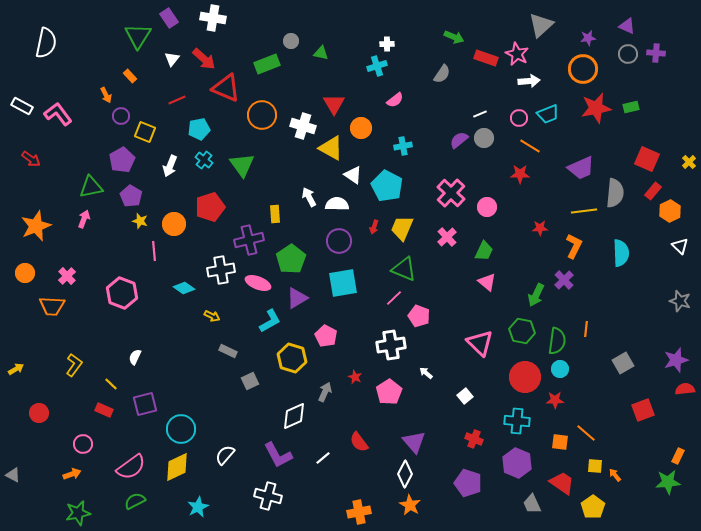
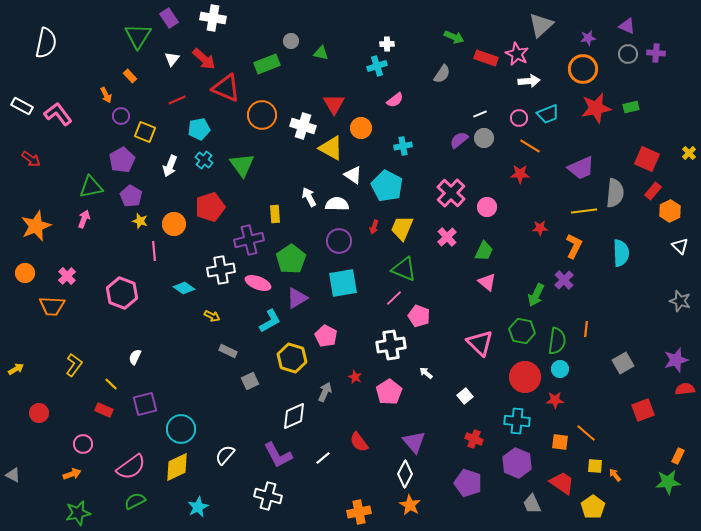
yellow cross at (689, 162): moved 9 px up
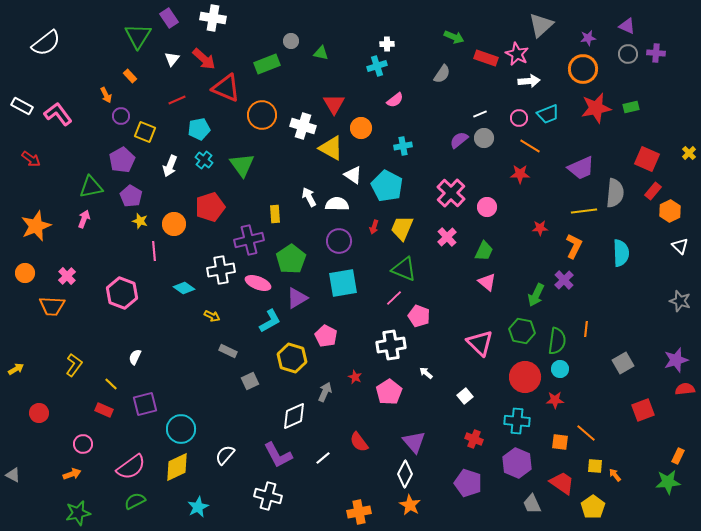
white semicircle at (46, 43): rotated 40 degrees clockwise
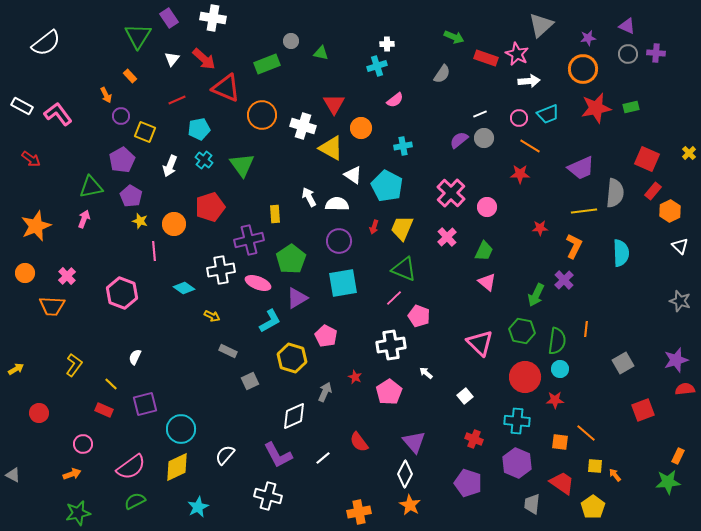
gray trapezoid at (532, 504): rotated 30 degrees clockwise
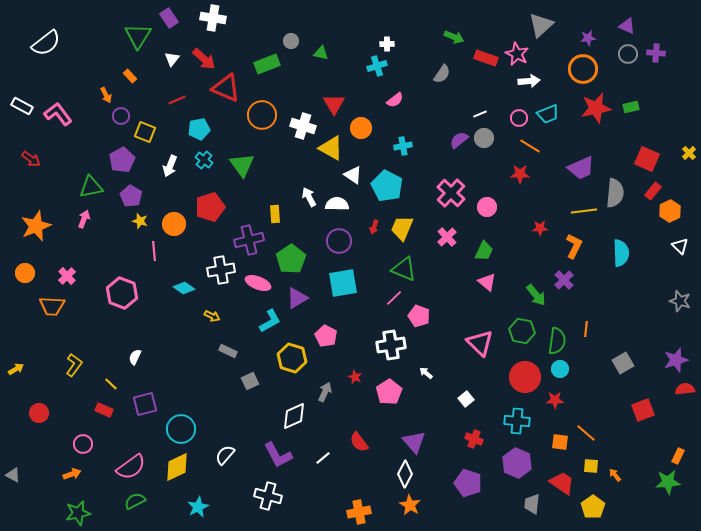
green arrow at (536, 295): rotated 65 degrees counterclockwise
white square at (465, 396): moved 1 px right, 3 px down
yellow square at (595, 466): moved 4 px left
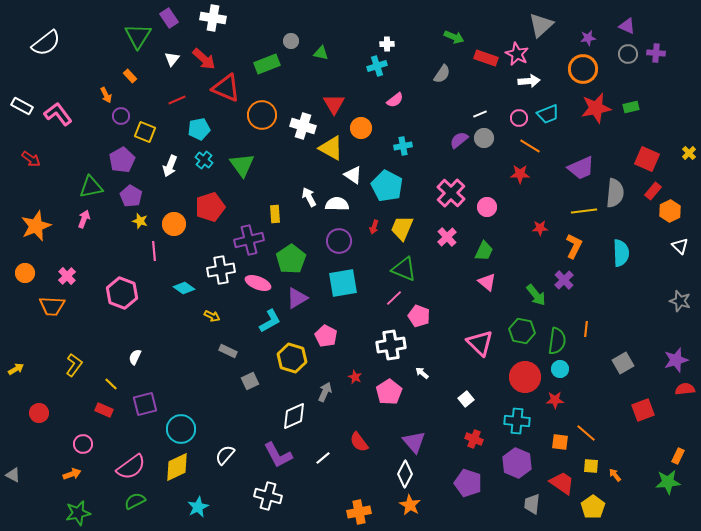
white arrow at (426, 373): moved 4 px left
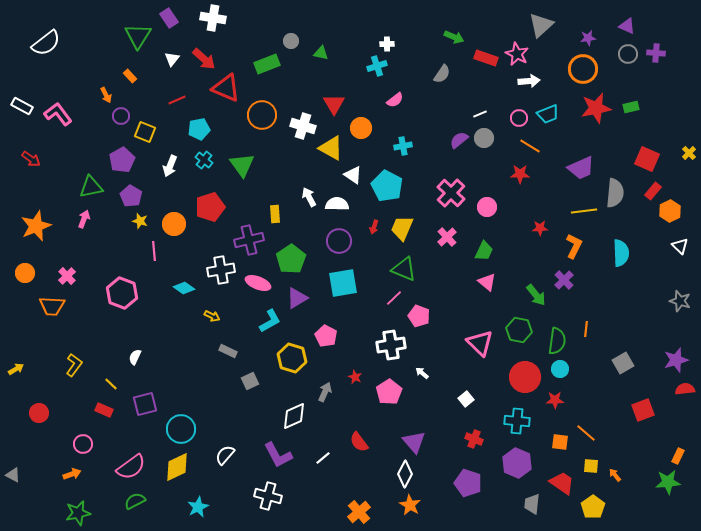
green hexagon at (522, 331): moved 3 px left, 1 px up
orange cross at (359, 512): rotated 30 degrees counterclockwise
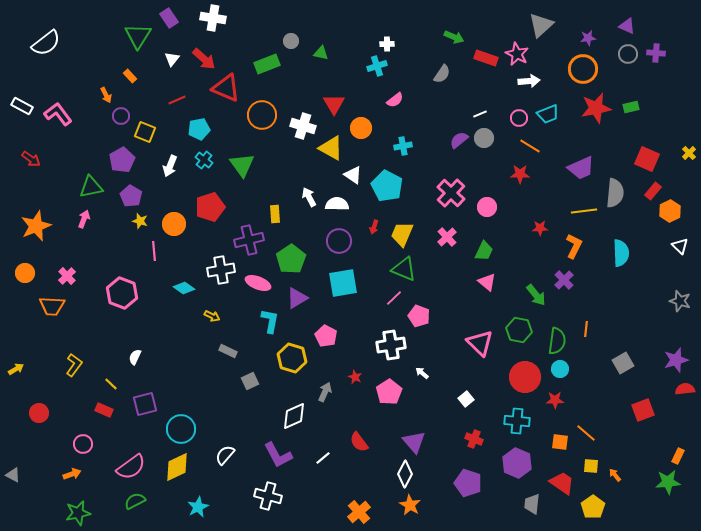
yellow trapezoid at (402, 228): moved 6 px down
cyan L-shape at (270, 321): rotated 50 degrees counterclockwise
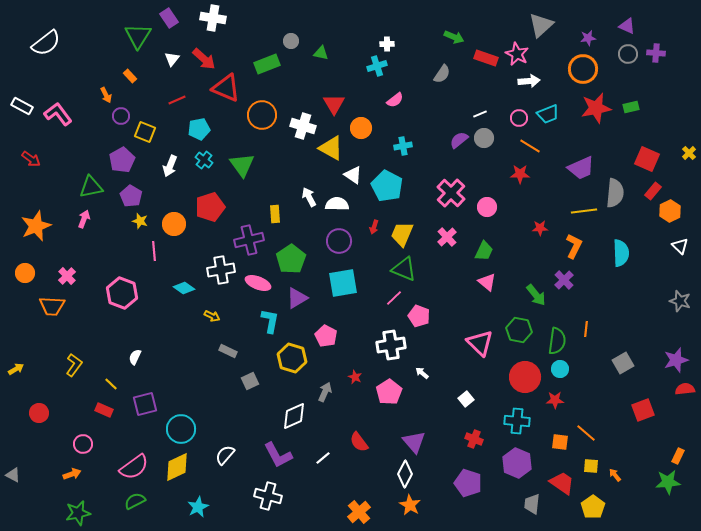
pink semicircle at (131, 467): moved 3 px right
